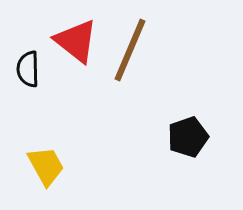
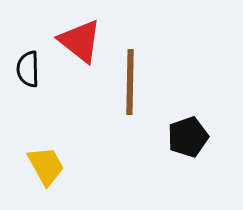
red triangle: moved 4 px right
brown line: moved 32 px down; rotated 22 degrees counterclockwise
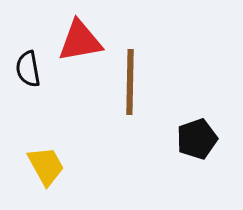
red triangle: rotated 48 degrees counterclockwise
black semicircle: rotated 9 degrees counterclockwise
black pentagon: moved 9 px right, 2 px down
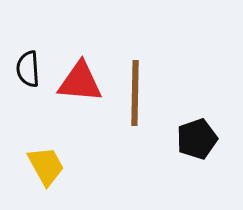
red triangle: moved 41 px down; rotated 15 degrees clockwise
black semicircle: rotated 6 degrees clockwise
brown line: moved 5 px right, 11 px down
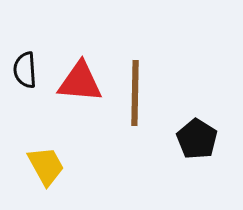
black semicircle: moved 3 px left, 1 px down
black pentagon: rotated 21 degrees counterclockwise
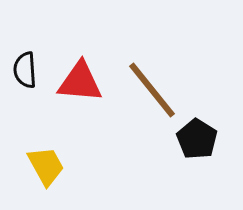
brown line: moved 17 px right, 3 px up; rotated 40 degrees counterclockwise
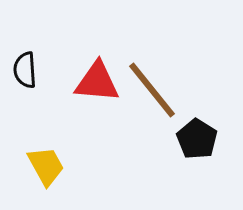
red triangle: moved 17 px right
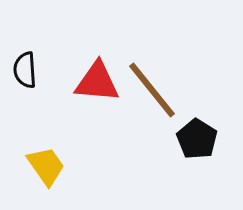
yellow trapezoid: rotated 6 degrees counterclockwise
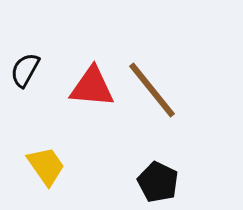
black semicircle: rotated 33 degrees clockwise
red triangle: moved 5 px left, 5 px down
black pentagon: moved 39 px left, 43 px down; rotated 6 degrees counterclockwise
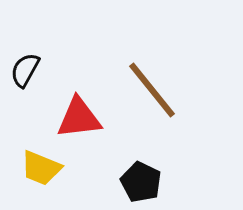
red triangle: moved 13 px left, 31 px down; rotated 12 degrees counterclockwise
yellow trapezoid: moved 5 px left, 2 px down; rotated 147 degrees clockwise
black pentagon: moved 17 px left
